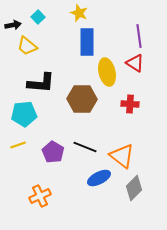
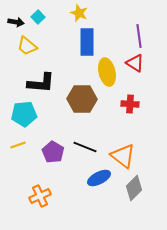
black arrow: moved 3 px right, 3 px up; rotated 21 degrees clockwise
orange triangle: moved 1 px right
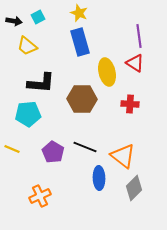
cyan square: rotated 16 degrees clockwise
black arrow: moved 2 px left, 1 px up
blue rectangle: moved 7 px left; rotated 16 degrees counterclockwise
cyan pentagon: moved 4 px right
yellow line: moved 6 px left, 4 px down; rotated 42 degrees clockwise
blue ellipse: rotated 65 degrees counterclockwise
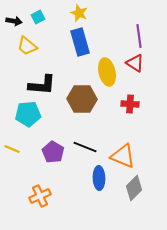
black L-shape: moved 1 px right, 2 px down
orange triangle: rotated 16 degrees counterclockwise
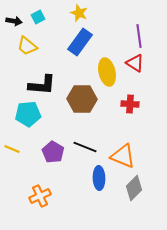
blue rectangle: rotated 52 degrees clockwise
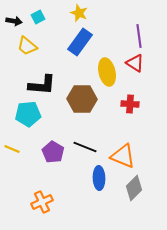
orange cross: moved 2 px right, 6 px down
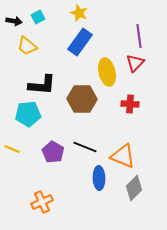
red triangle: rotated 42 degrees clockwise
